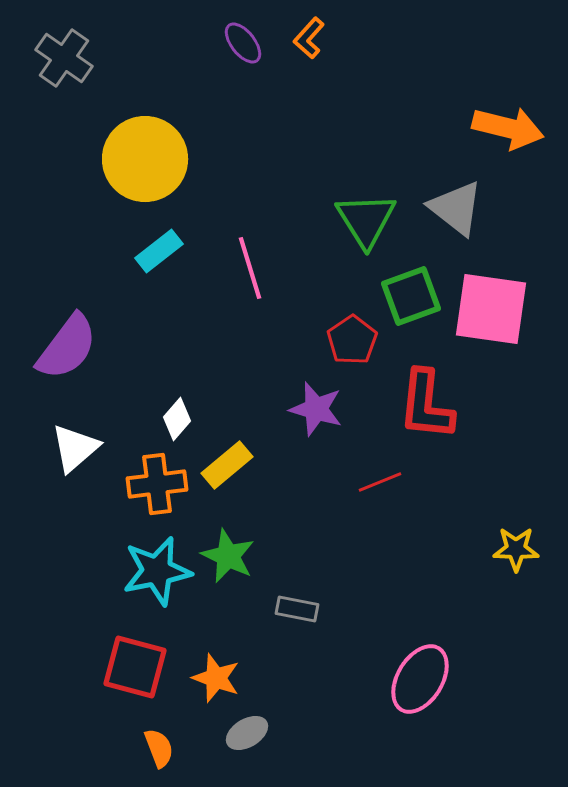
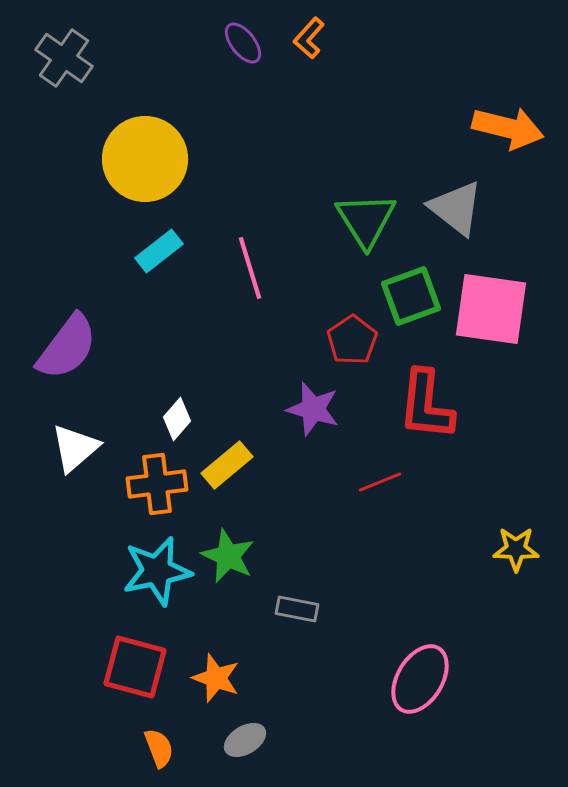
purple star: moved 3 px left
gray ellipse: moved 2 px left, 7 px down
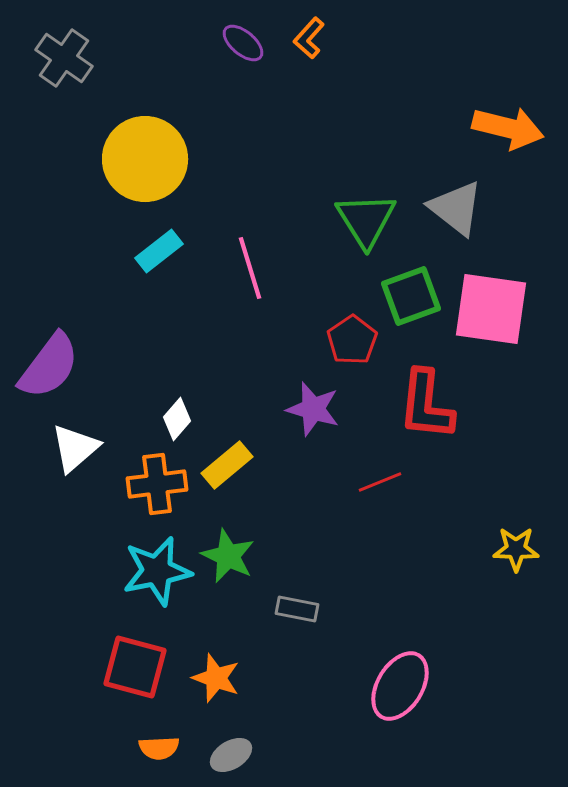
purple ellipse: rotated 12 degrees counterclockwise
purple semicircle: moved 18 px left, 19 px down
pink ellipse: moved 20 px left, 7 px down
gray ellipse: moved 14 px left, 15 px down
orange semicircle: rotated 108 degrees clockwise
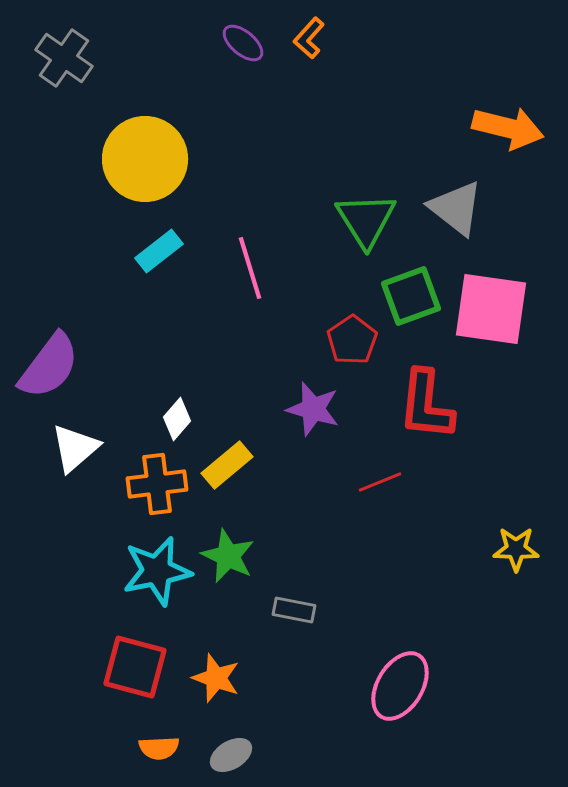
gray rectangle: moved 3 px left, 1 px down
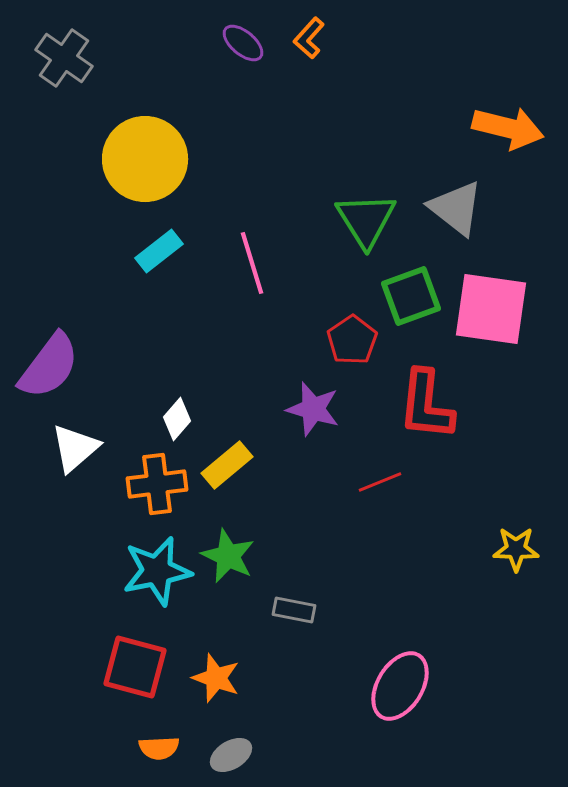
pink line: moved 2 px right, 5 px up
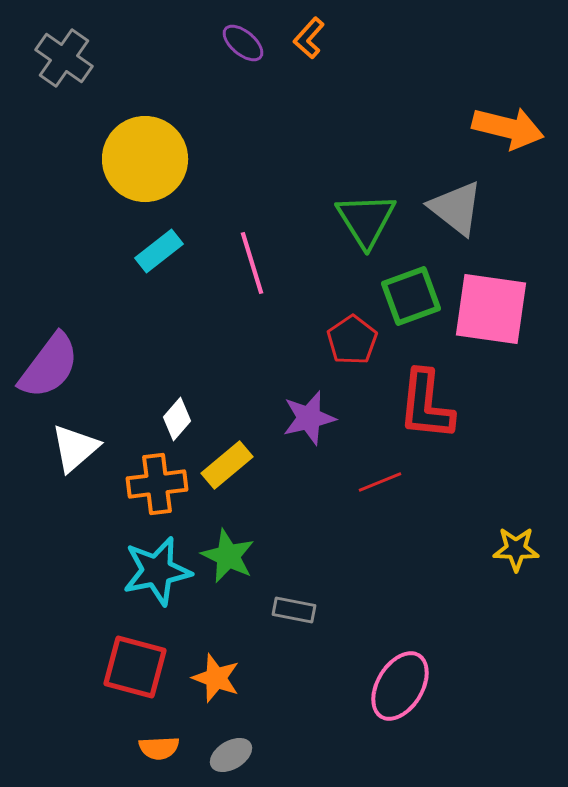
purple star: moved 4 px left, 9 px down; rotated 30 degrees counterclockwise
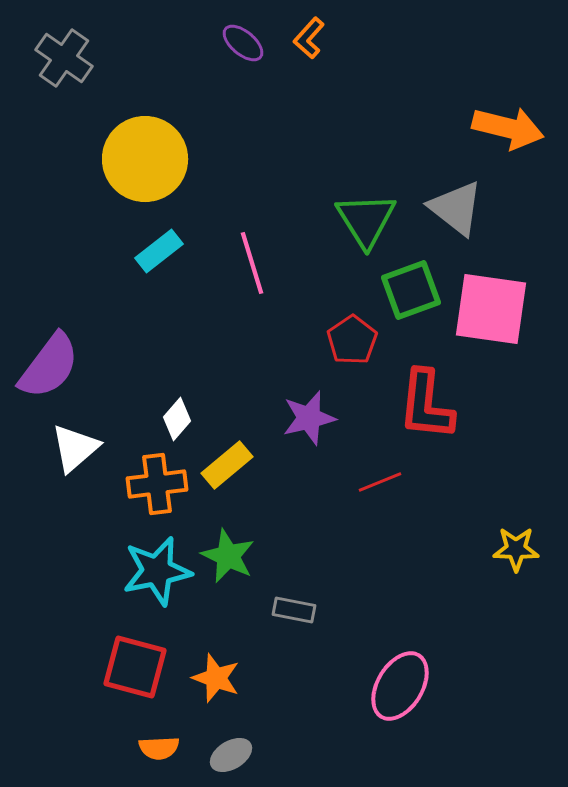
green square: moved 6 px up
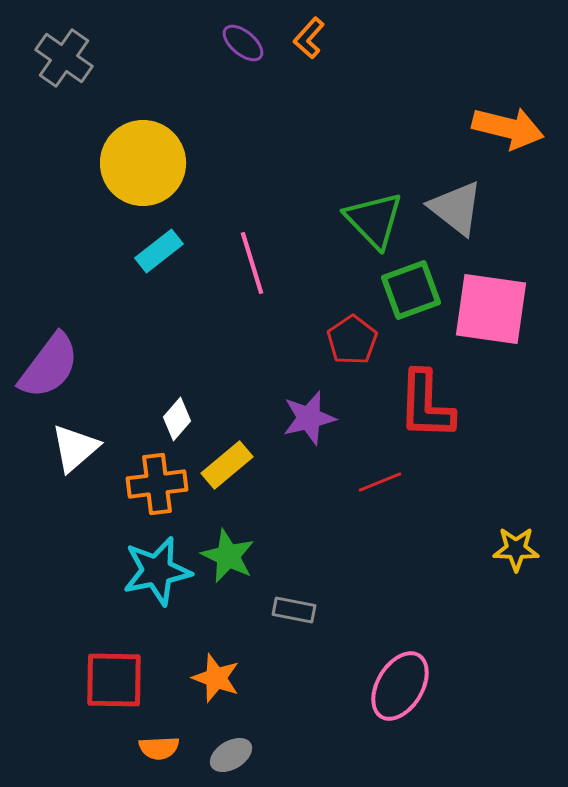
yellow circle: moved 2 px left, 4 px down
green triangle: moved 8 px right; rotated 12 degrees counterclockwise
red L-shape: rotated 4 degrees counterclockwise
red square: moved 21 px left, 13 px down; rotated 14 degrees counterclockwise
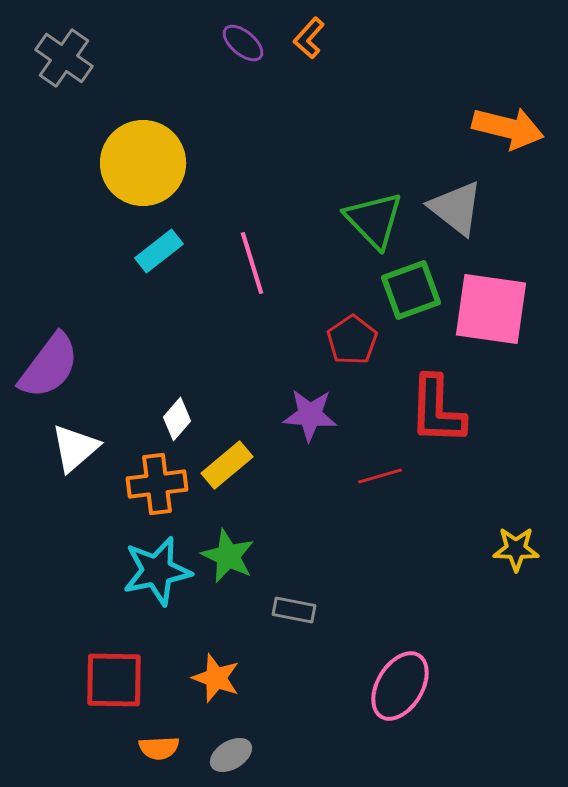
red L-shape: moved 11 px right, 5 px down
purple star: moved 1 px right, 3 px up; rotated 18 degrees clockwise
red line: moved 6 px up; rotated 6 degrees clockwise
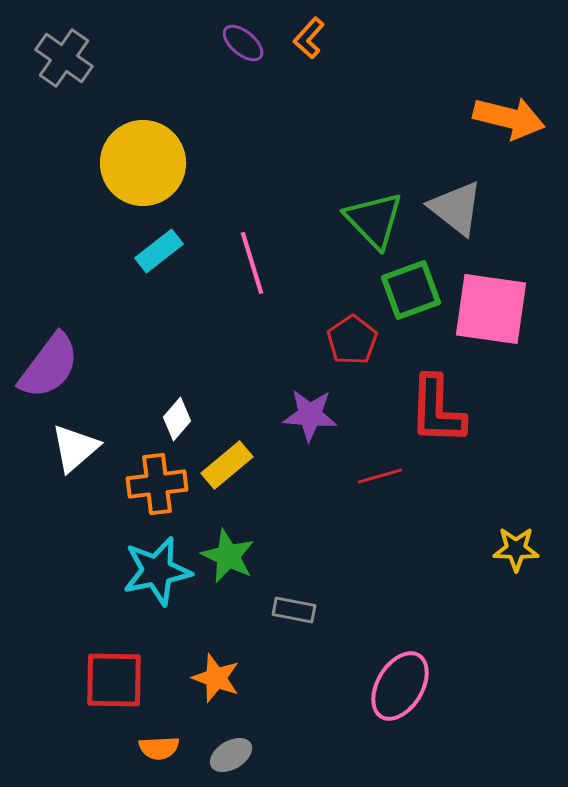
orange arrow: moved 1 px right, 10 px up
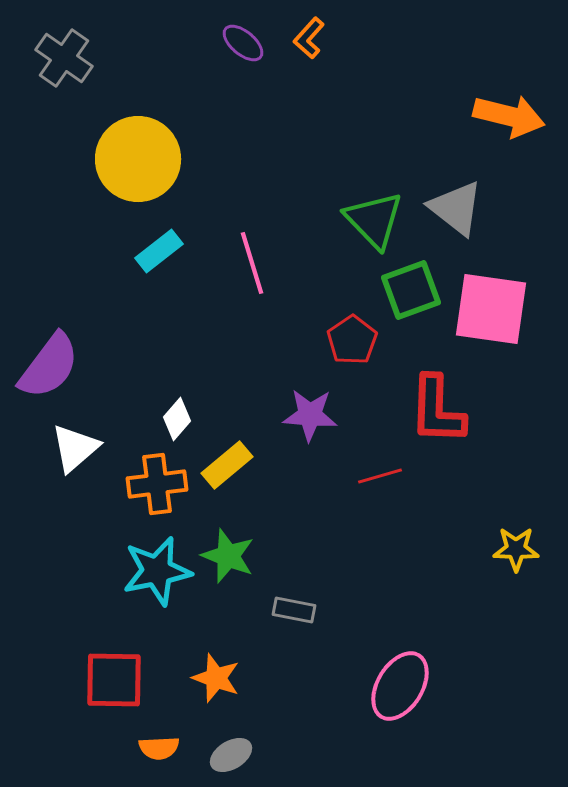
orange arrow: moved 2 px up
yellow circle: moved 5 px left, 4 px up
green star: rotated 4 degrees counterclockwise
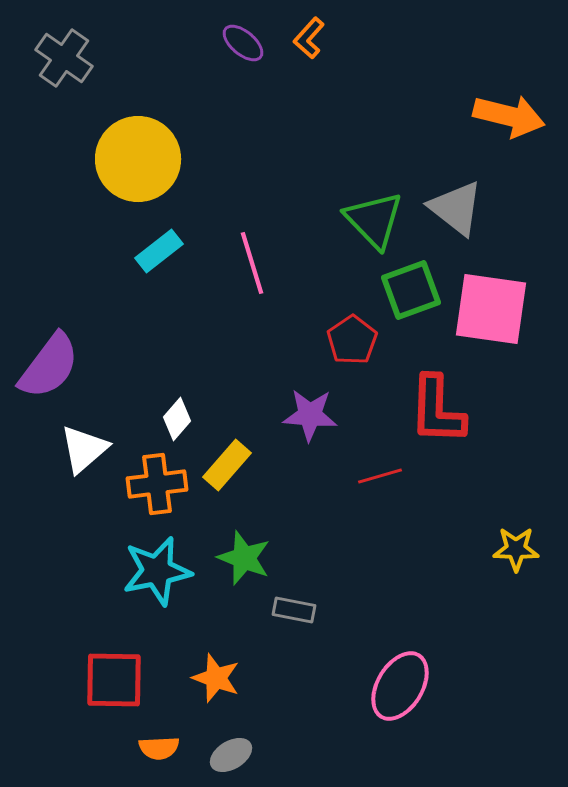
white triangle: moved 9 px right, 1 px down
yellow rectangle: rotated 9 degrees counterclockwise
green star: moved 16 px right, 2 px down
